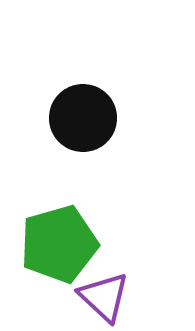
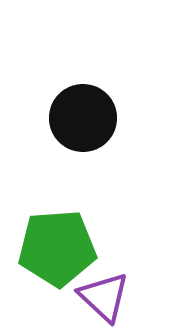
green pentagon: moved 2 px left, 4 px down; rotated 12 degrees clockwise
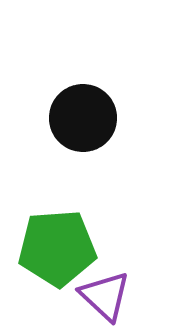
purple triangle: moved 1 px right, 1 px up
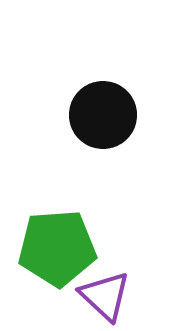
black circle: moved 20 px right, 3 px up
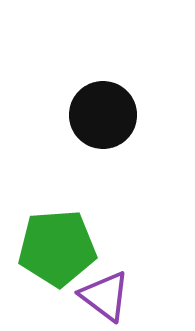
purple triangle: rotated 6 degrees counterclockwise
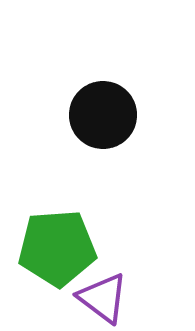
purple triangle: moved 2 px left, 2 px down
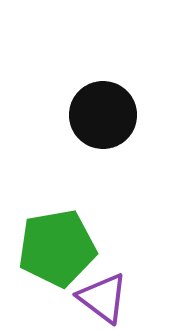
green pentagon: rotated 6 degrees counterclockwise
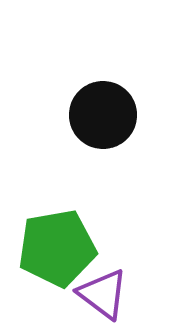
purple triangle: moved 4 px up
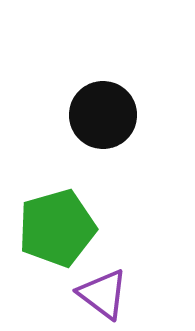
green pentagon: moved 20 px up; rotated 6 degrees counterclockwise
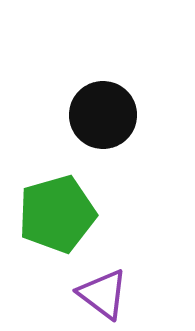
green pentagon: moved 14 px up
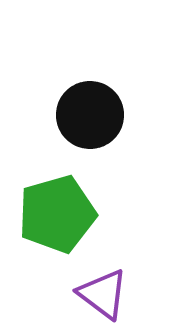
black circle: moved 13 px left
